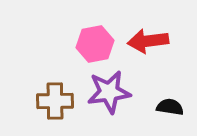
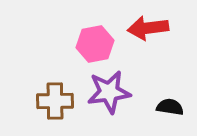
red arrow: moved 13 px up
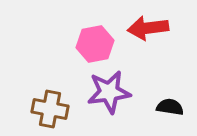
brown cross: moved 5 px left, 8 px down; rotated 12 degrees clockwise
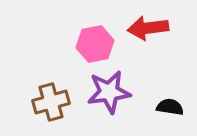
brown cross: moved 1 px right, 7 px up; rotated 27 degrees counterclockwise
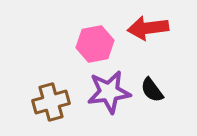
black semicircle: moved 18 px left, 17 px up; rotated 136 degrees counterclockwise
